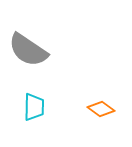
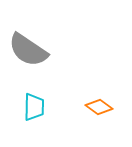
orange diamond: moved 2 px left, 2 px up
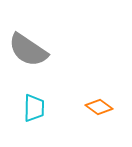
cyan trapezoid: moved 1 px down
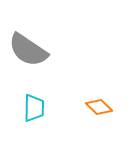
orange diamond: rotated 8 degrees clockwise
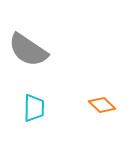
orange diamond: moved 3 px right, 2 px up
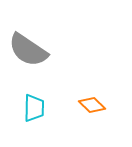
orange diamond: moved 10 px left
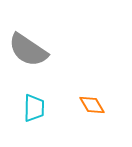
orange diamond: rotated 16 degrees clockwise
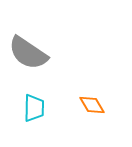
gray semicircle: moved 3 px down
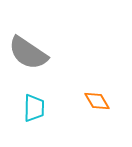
orange diamond: moved 5 px right, 4 px up
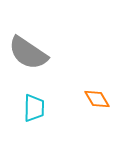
orange diamond: moved 2 px up
